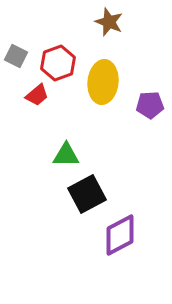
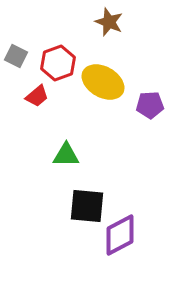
yellow ellipse: rotated 66 degrees counterclockwise
red trapezoid: moved 1 px down
black square: moved 12 px down; rotated 33 degrees clockwise
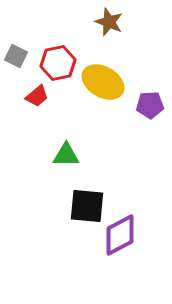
red hexagon: rotated 8 degrees clockwise
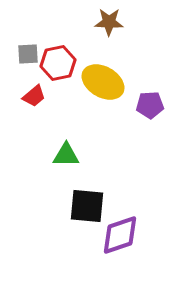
brown star: rotated 20 degrees counterclockwise
gray square: moved 12 px right, 2 px up; rotated 30 degrees counterclockwise
red trapezoid: moved 3 px left
purple diamond: rotated 9 degrees clockwise
